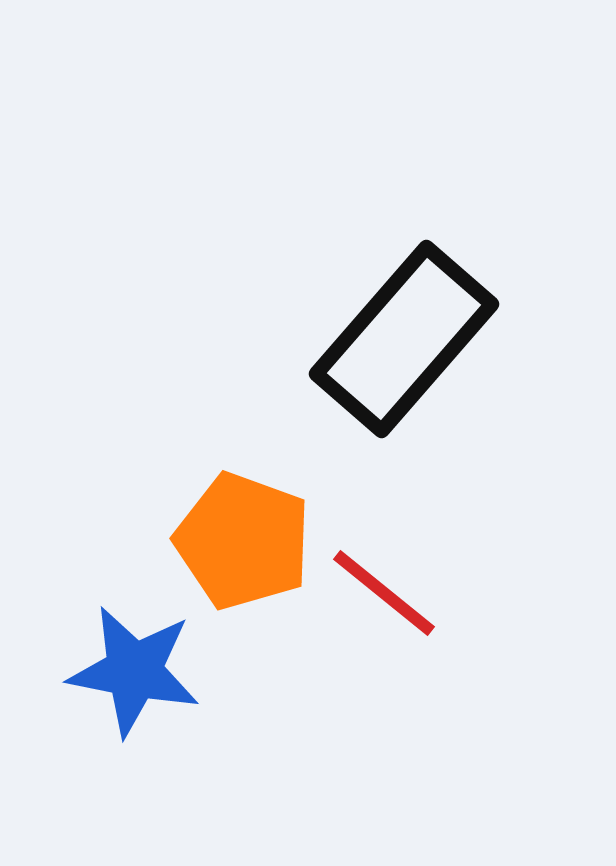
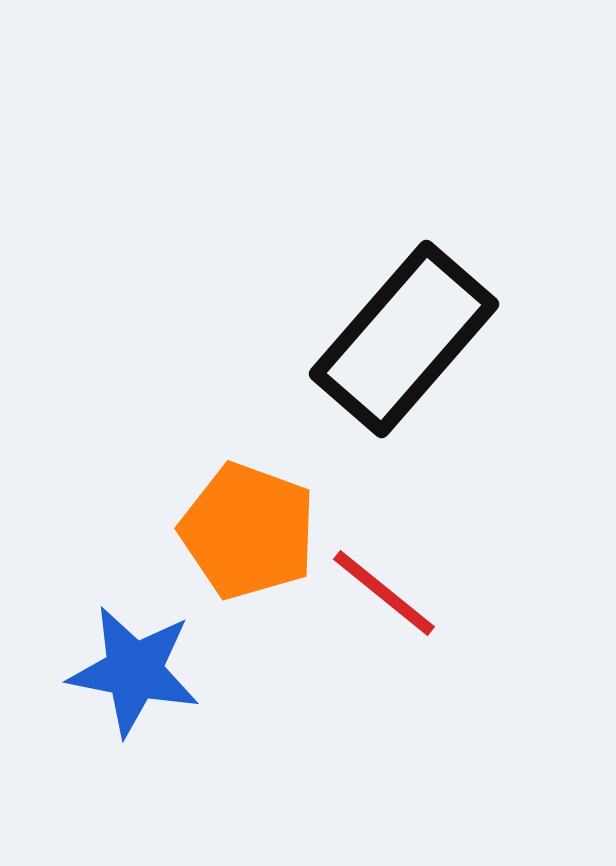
orange pentagon: moved 5 px right, 10 px up
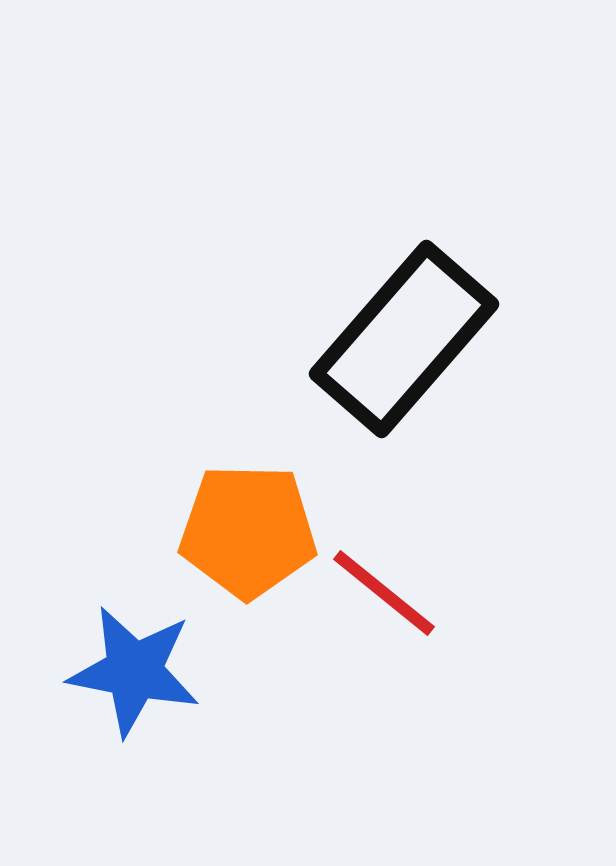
orange pentagon: rotated 19 degrees counterclockwise
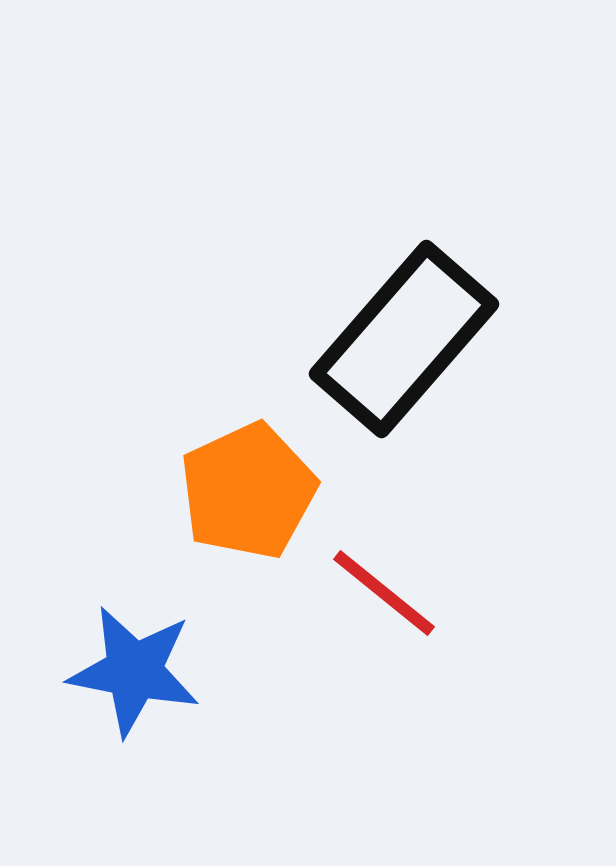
orange pentagon: moved 40 px up; rotated 26 degrees counterclockwise
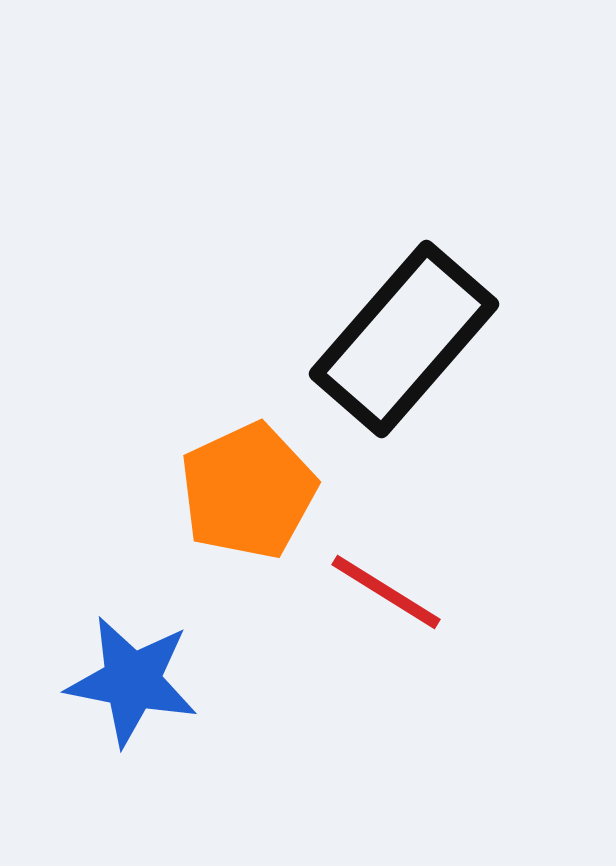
red line: moved 2 px right, 1 px up; rotated 7 degrees counterclockwise
blue star: moved 2 px left, 10 px down
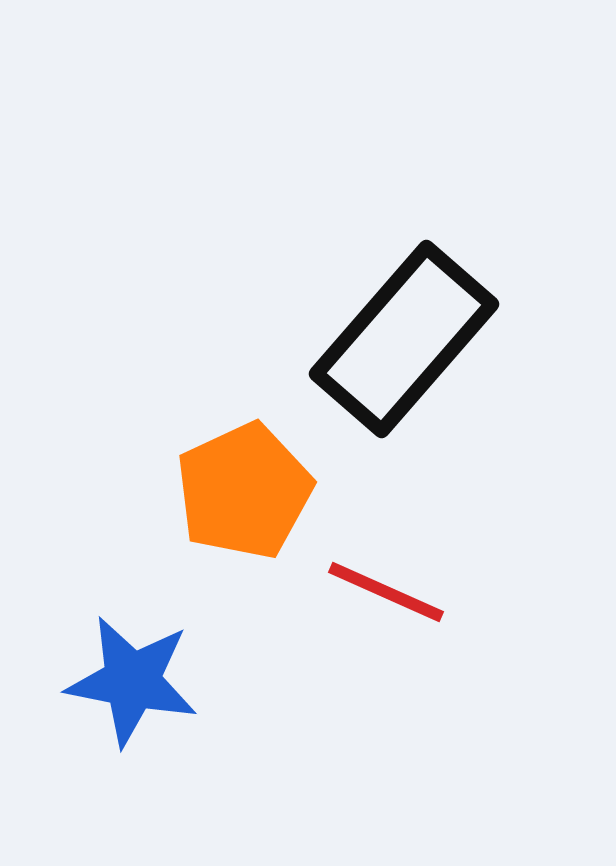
orange pentagon: moved 4 px left
red line: rotated 8 degrees counterclockwise
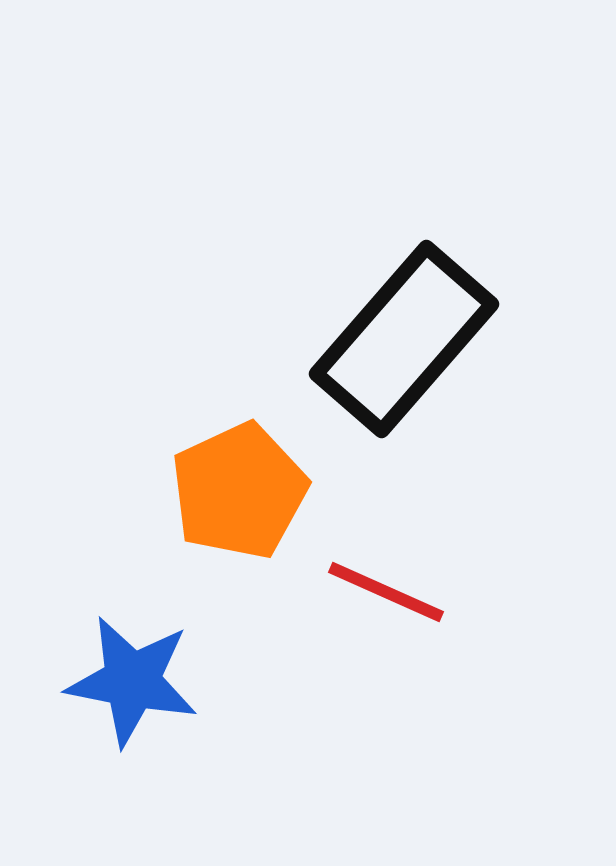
orange pentagon: moved 5 px left
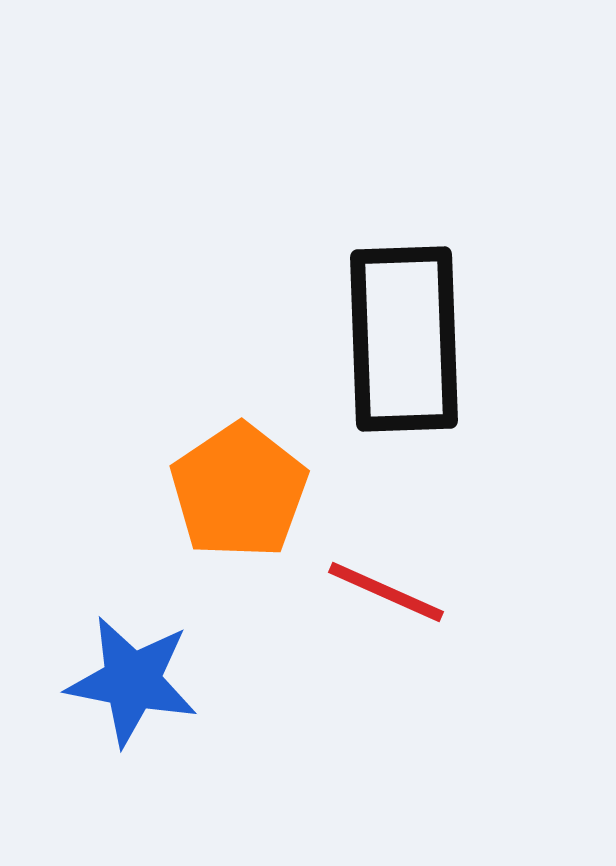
black rectangle: rotated 43 degrees counterclockwise
orange pentagon: rotated 9 degrees counterclockwise
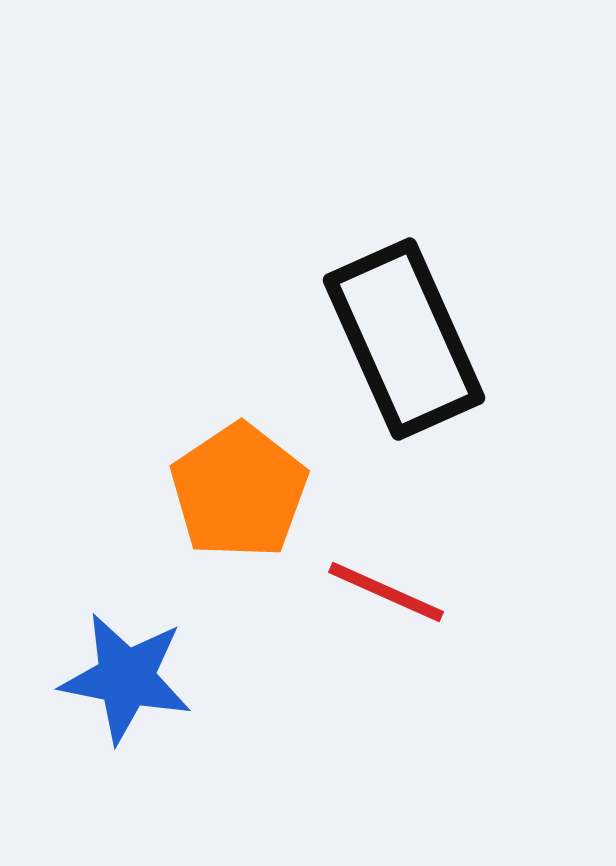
black rectangle: rotated 22 degrees counterclockwise
blue star: moved 6 px left, 3 px up
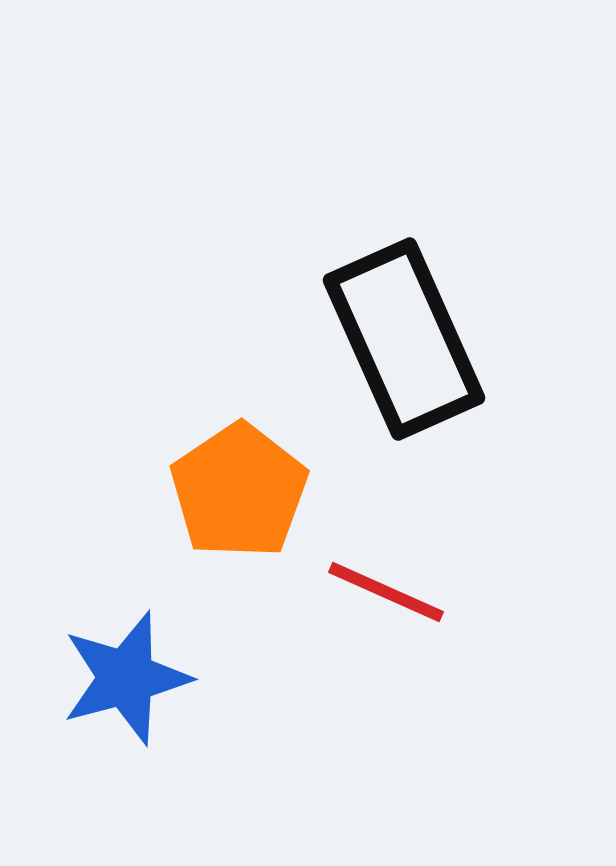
blue star: rotated 26 degrees counterclockwise
